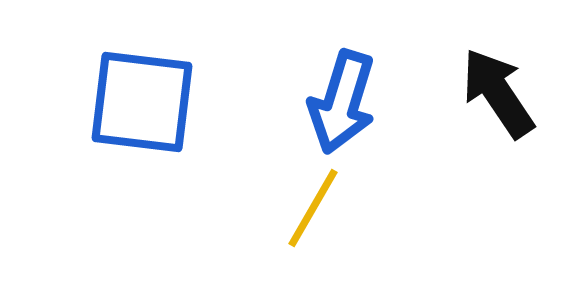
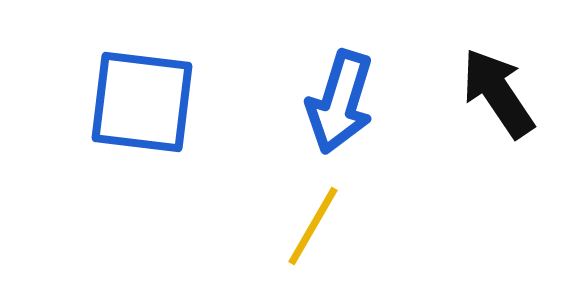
blue arrow: moved 2 px left
yellow line: moved 18 px down
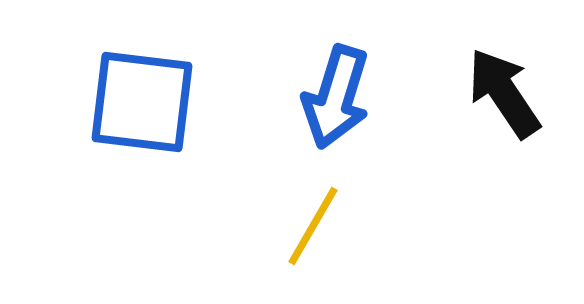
black arrow: moved 6 px right
blue arrow: moved 4 px left, 5 px up
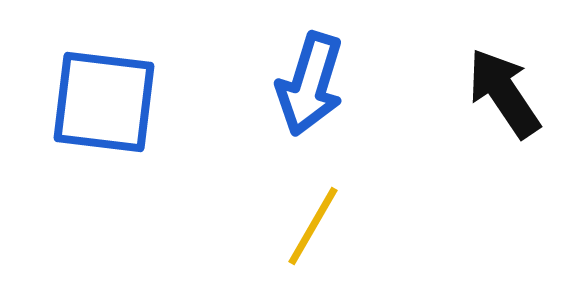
blue arrow: moved 26 px left, 13 px up
blue square: moved 38 px left
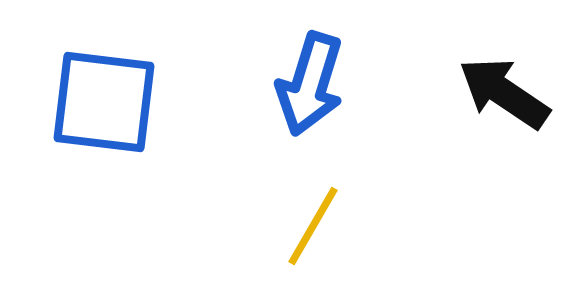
black arrow: rotated 22 degrees counterclockwise
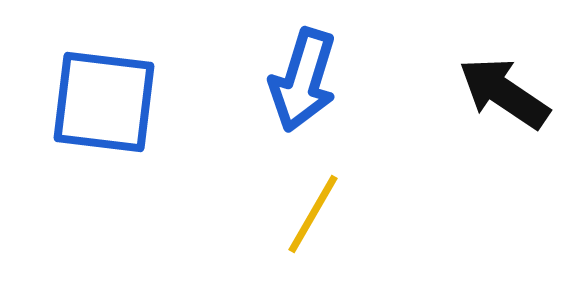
blue arrow: moved 7 px left, 4 px up
yellow line: moved 12 px up
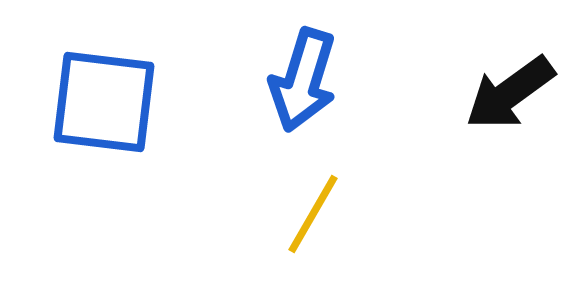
black arrow: moved 6 px right; rotated 70 degrees counterclockwise
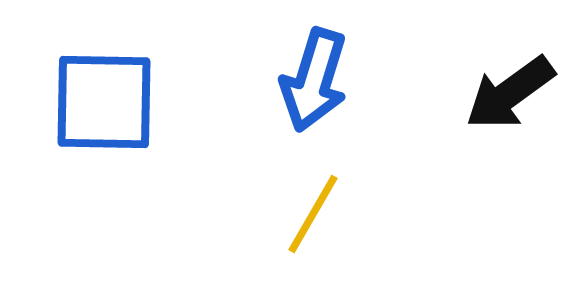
blue arrow: moved 11 px right
blue square: rotated 6 degrees counterclockwise
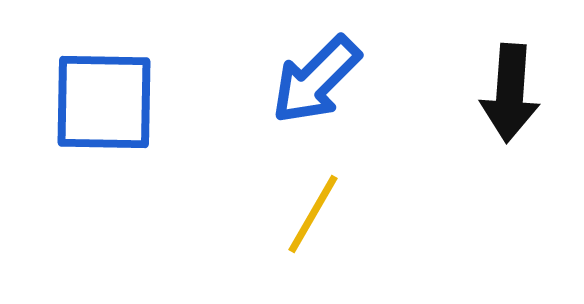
blue arrow: moved 2 px right; rotated 28 degrees clockwise
black arrow: rotated 50 degrees counterclockwise
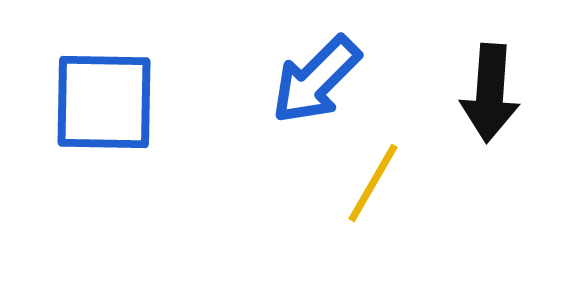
black arrow: moved 20 px left
yellow line: moved 60 px right, 31 px up
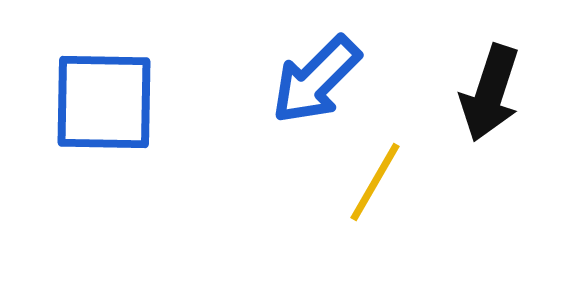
black arrow: rotated 14 degrees clockwise
yellow line: moved 2 px right, 1 px up
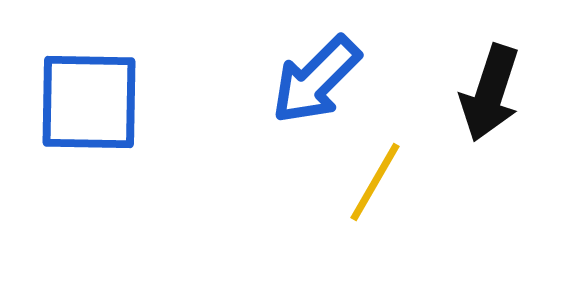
blue square: moved 15 px left
